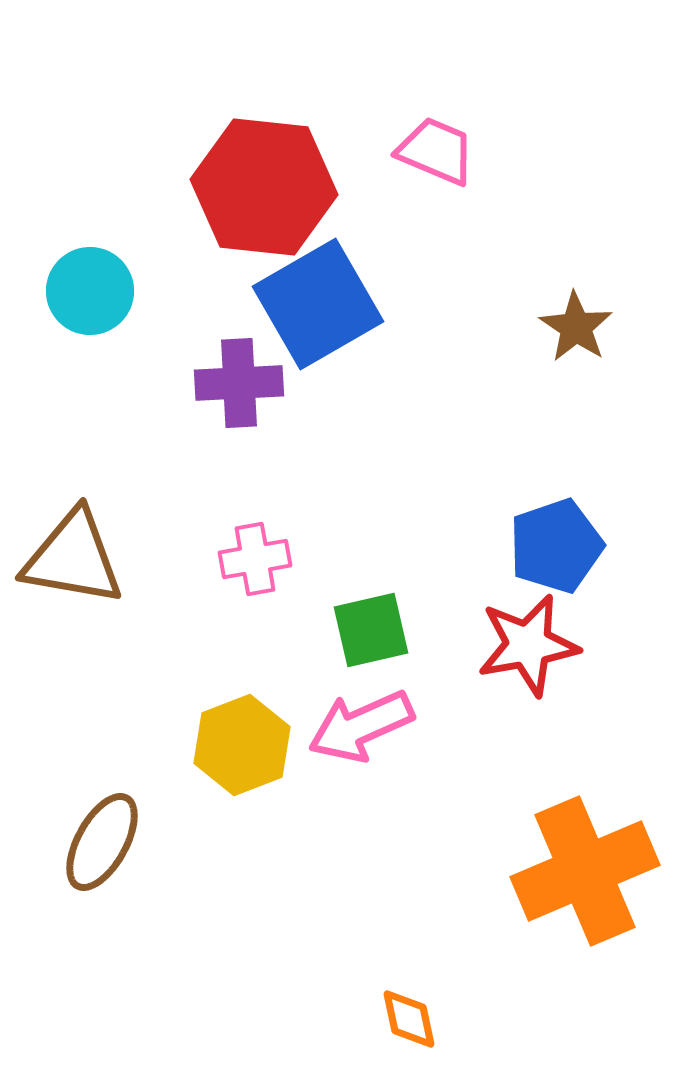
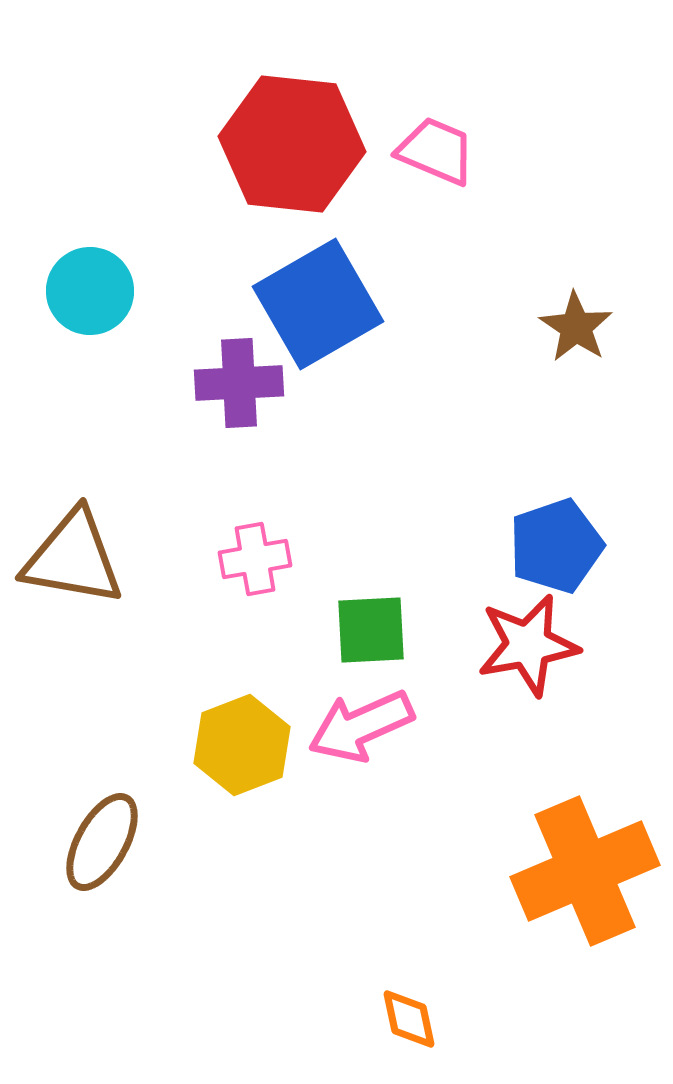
red hexagon: moved 28 px right, 43 px up
green square: rotated 10 degrees clockwise
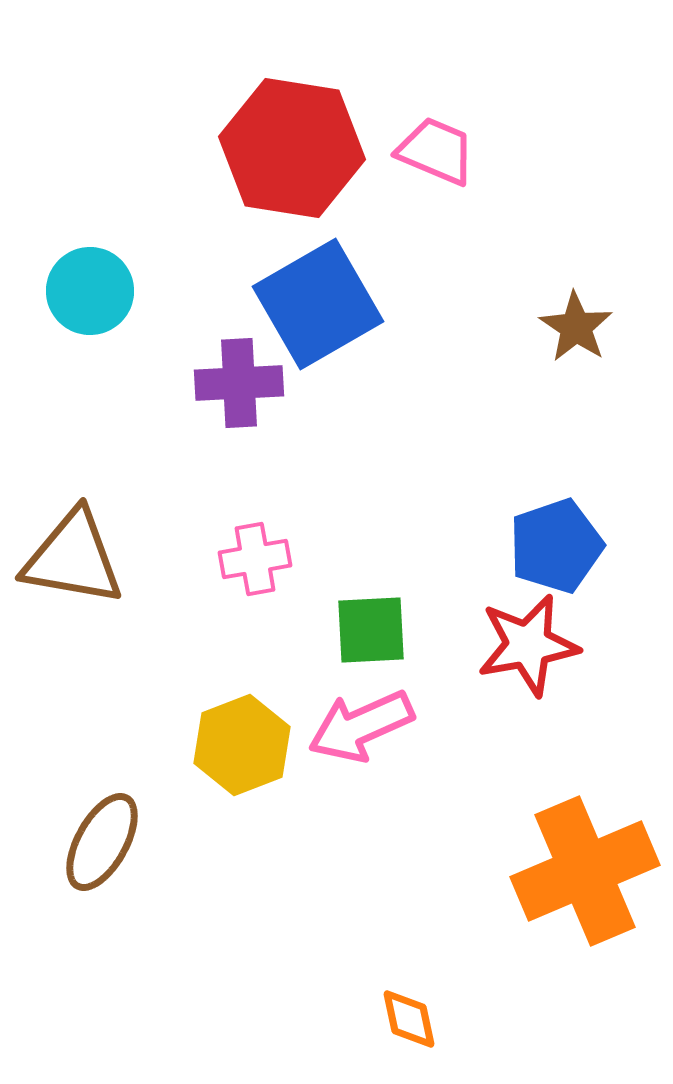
red hexagon: moved 4 px down; rotated 3 degrees clockwise
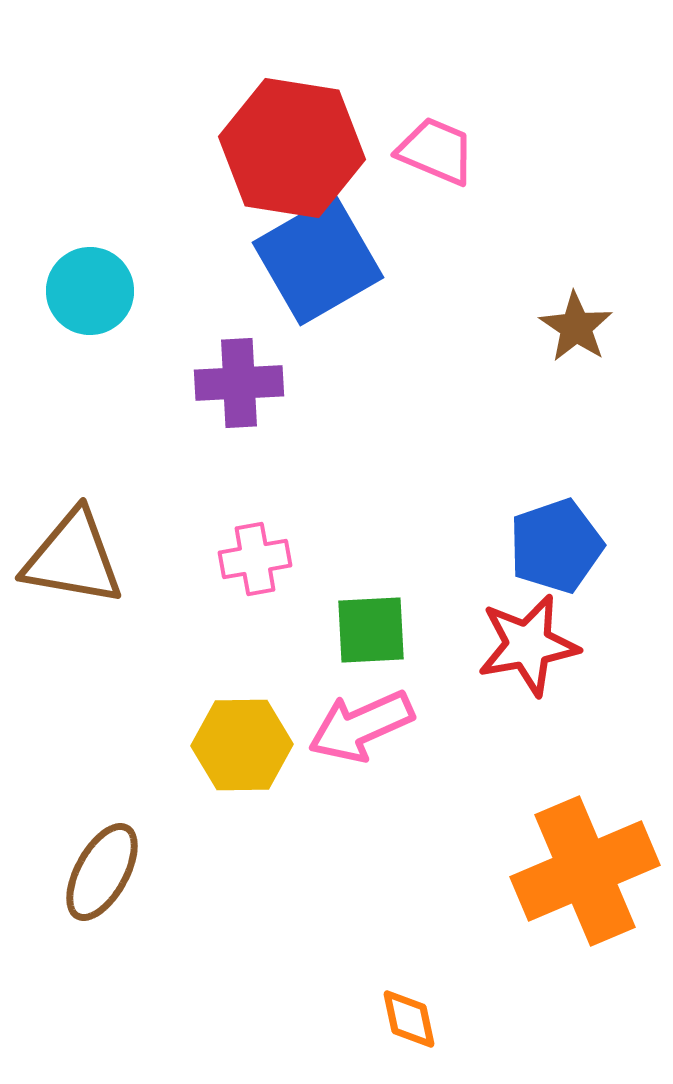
blue square: moved 44 px up
yellow hexagon: rotated 20 degrees clockwise
brown ellipse: moved 30 px down
